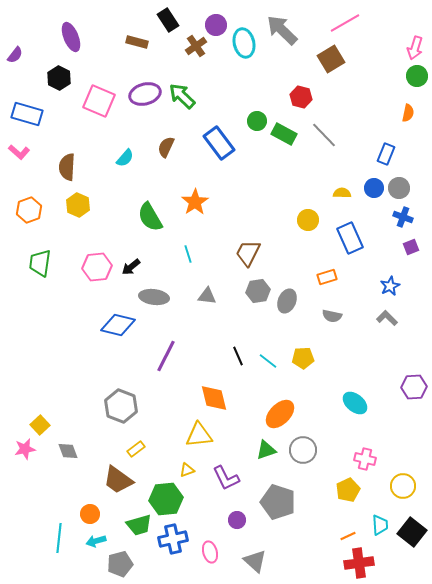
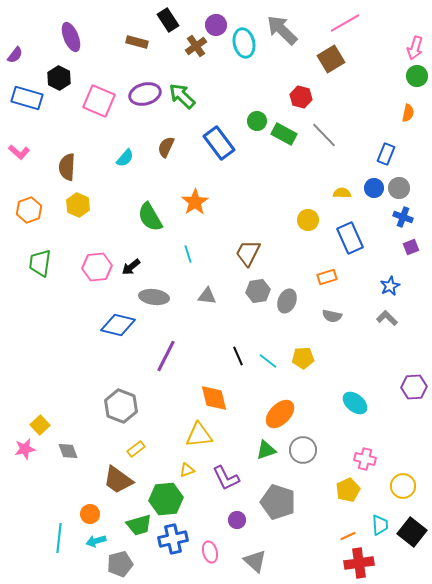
blue rectangle at (27, 114): moved 16 px up
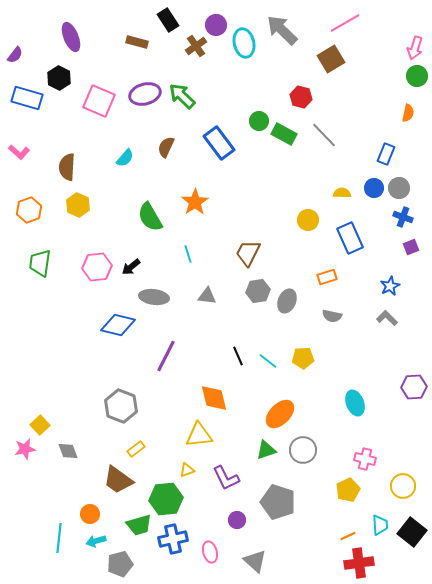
green circle at (257, 121): moved 2 px right
cyan ellipse at (355, 403): rotated 30 degrees clockwise
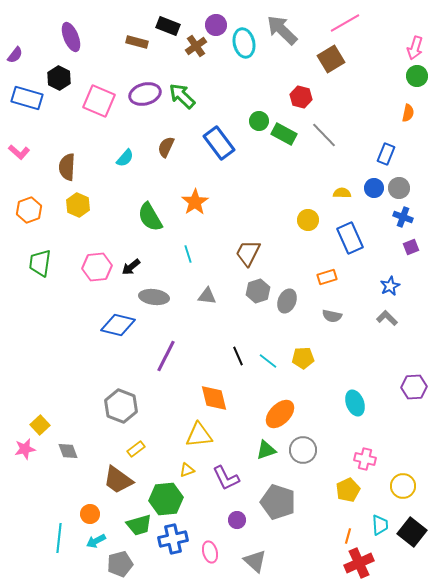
black rectangle at (168, 20): moved 6 px down; rotated 35 degrees counterclockwise
gray hexagon at (258, 291): rotated 10 degrees counterclockwise
orange line at (348, 536): rotated 49 degrees counterclockwise
cyan arrow at (96, 541): rotated 12 degrees counterclockwise
red cross at (359, 563): rotated 16 degrees counterclockwise
